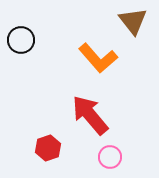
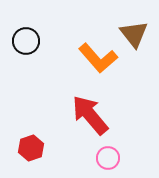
brown triangle: moved 1 px right, 13 px down
black circle: moved 5 px right, 1 px down
red hexagon: moved 17 px left
pink circle: moved 2 px left, 1 px down
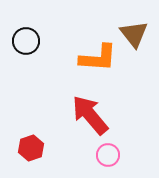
orange L-shape: rotated 45 degrees counterclockwise
pink circle: moved 3 px up
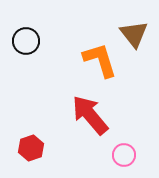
orange L-shape: moved 2 px right, 2 px down; rotated 111 degrees counterclockwise
pink circle: moved 16 px right
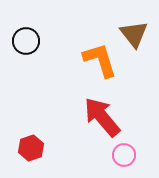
red arrow: moved 12 px right, 2 px down
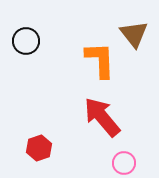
orange L-shape: rotated 15 degrees clockwise
red hexagon: moved 8 px right
pink circle: moved 8 px down
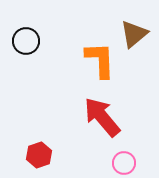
brown triangle: rotated 28 degrees clockwise
red hexagon: moved 7 px down
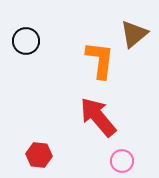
orange L-shape: rotated 9 degrees clockwise
red arrow: moved 4 px left
red hexagon: rotated 25 degrees clockwise
pink circle: moved 2 px left, 2 px up
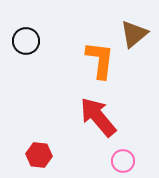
pink circle: moved 1 px right
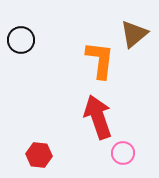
black circle: moved 5 px left, 1 px up
red arrow: rotated 21 degrees clockwise
pink circle: moved 8 px up
